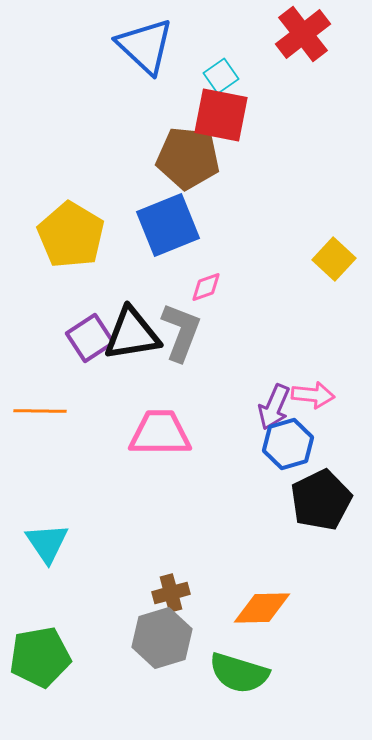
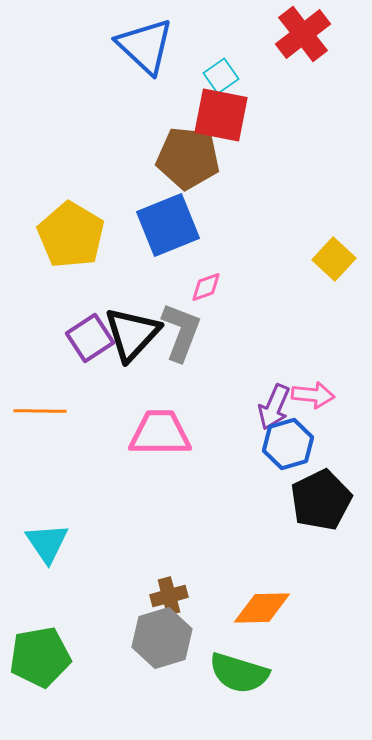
black triangle: rotated 38 degrees counterclockwise
brown cross: moved 2 px left, 3 px down
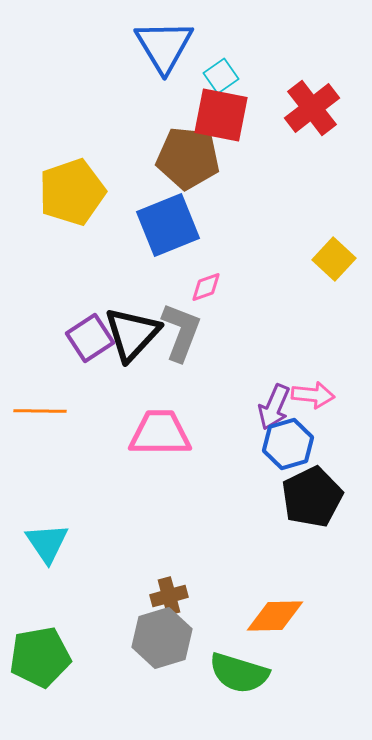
red cross: moved 9 px right, 74 px down
blue triangle: moved 19 px right; rotated 16 degrees clockwise
yellow pentagon: moved 1 px right, 43 px up; rotated 22 degrees clockwise
black pentagon: moved 9 px left, 3 px up
orange diamond: moved 13 px right, 8 px down
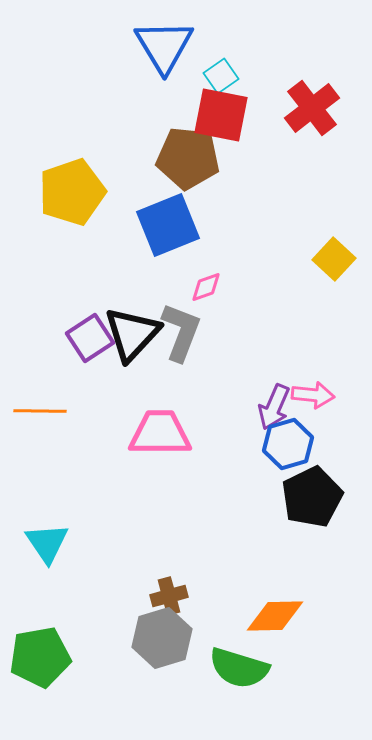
green semicircle: moved 5 px up
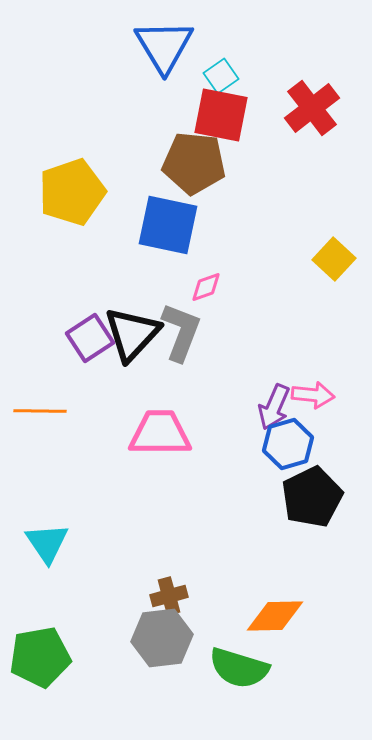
brown pentagon: moved 6 px right, 5 px down
blue square: rotated 34 degrees clockwise
gray hexagon: rotated 10 degrees clockwise
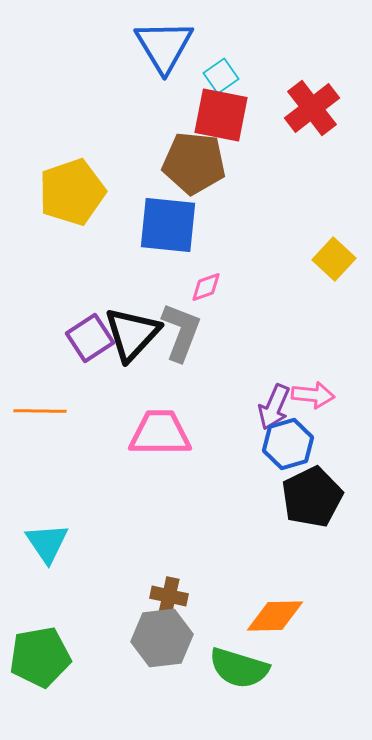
blue square: rotated 6 degrees counterclockwise
brown cross: rotated 27 degrees clockwise
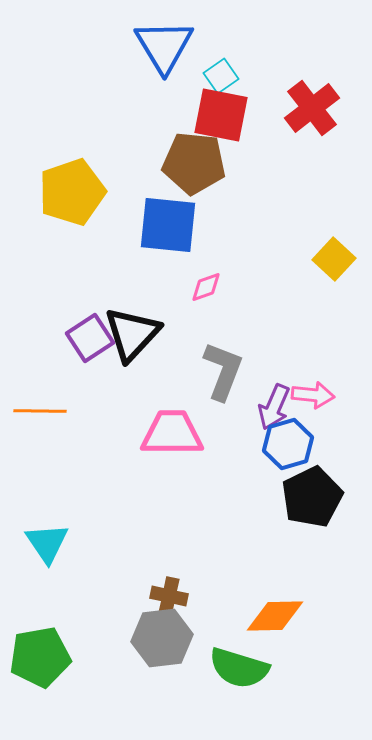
gray L-shape: moved 42 px right, 39 px down
pink trapezoid: moved 12 px right
